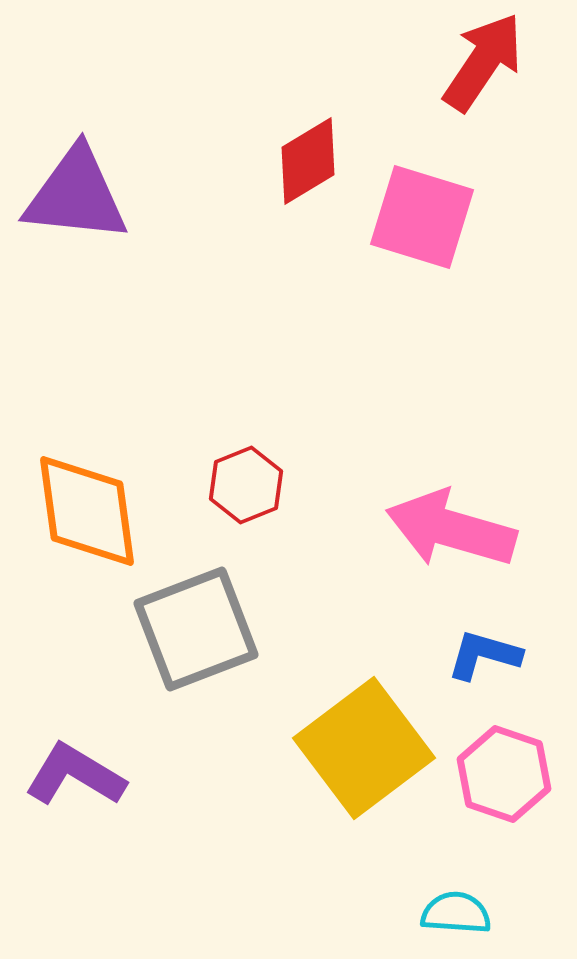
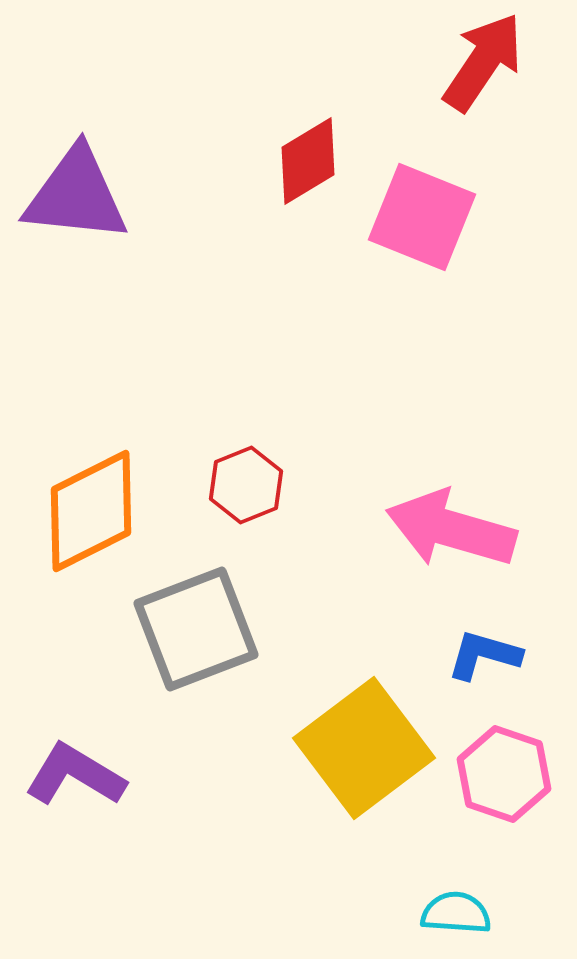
pink square: rotated 5 degrees clockwise
orange diamond: moved 4 px right; rotated 71 degrees clockwise
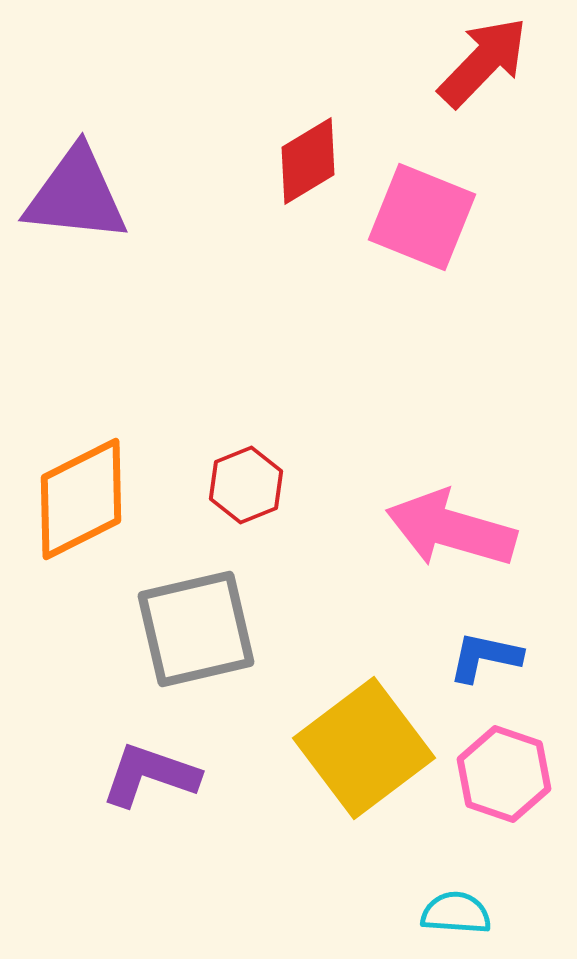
red arrow: rotated 10 degrees clockwise
orange diamond: moved 10 px left, 12 px up
gray square: rotated 8 degrees clockwise
blue L-shape: moved 1 px right, 2 px down; rotated 4 degrees counterclockwise
purple L-shape: moved 75 px right; rotated 12 degrees counterclockwise
